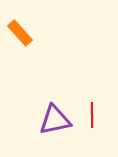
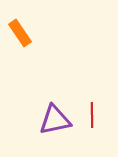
orange rectangle: rotated 8 degrees clockwise
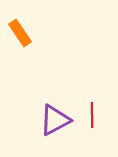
purple triangle: rotated 16 degrees counterclockwise
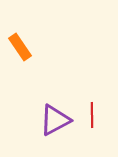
orange rectangle: moved 14 px down
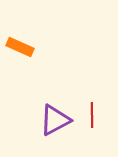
orange rectangle: rotated 32 degrees counterclockwise
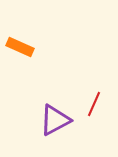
red line: moved 2 px right, 11 px up; rotated 25 degrees clockwise
